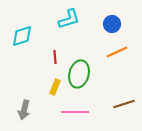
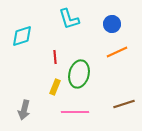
cyan L-shape: rotated 90 degrees clockwise
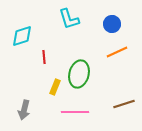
red line: moved 11 px left
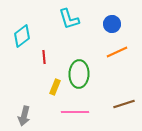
cyan diamond: rotated 20 degrees counterclockwise
green ellipse: rotated 12 degrees counterclockwise
gray arrow: moved 6 px down
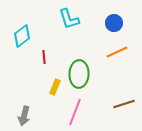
blue circle: moved 2 px right, 1 px up
pink line: rotated 68 degrees counterclockwise
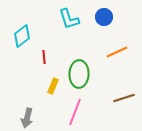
blue circle: moved 10 px left, 6 px up
yellow rectangle: moved 2 px left, 1 px up
brown line: moved 6 px up
gray arrow: moved 3 px right, 2 px down
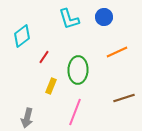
red line: rotated 40 degrees clockwise
green ellipse: moved 1 px left, 4 px up
yellow rectangle: moved 2 px left
